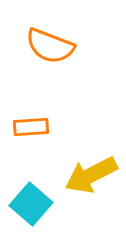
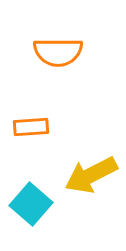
orange semicircle: moved 8 px right, 6 px down; rotated 21 degrees counterclockwise
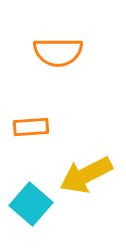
yellow arrow: moved 5 px left
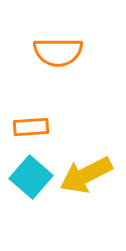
cyan square: moved 27 px up
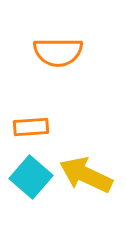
yellow arrow: rotated 52 degrees clockwise
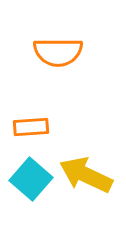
cyan square: moved 2 px down
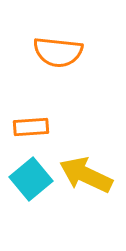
orange semicircle: rotated 6 degrees clockwise
cyan square: rotated 9 degrees clockwise
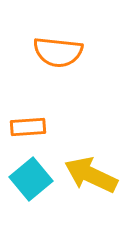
orange rectangle: moved 3 px left
yellow arrow: moved 5 px right
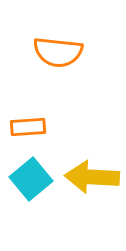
yellow arrow: moved 1 px right, 2 px down; rotated 22 degrees counterclockwise
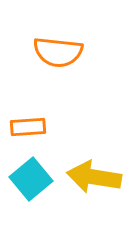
yellow arrow: moved 2 px right; rotated 6 degrees clockwise
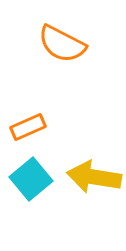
orange semicircle: moved 4 px right, 8 px up; rotated 21 degrees clockwise
orange rectangle: rotated 20 degrees counterclockwise
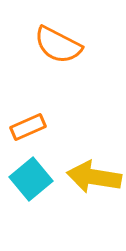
orange semicircle: moved 4 px left, 1 px down
